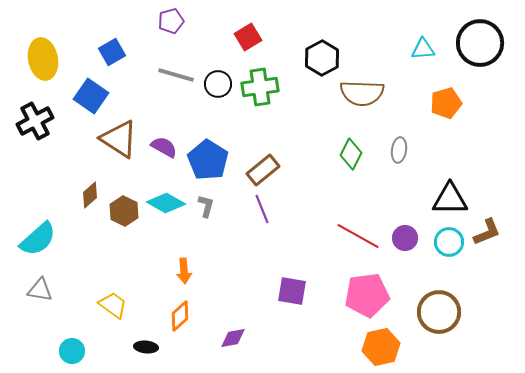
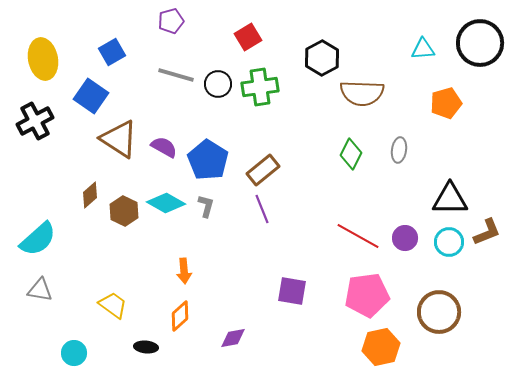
cyan circle at (72, 351): moved 2 px right, 2 px down
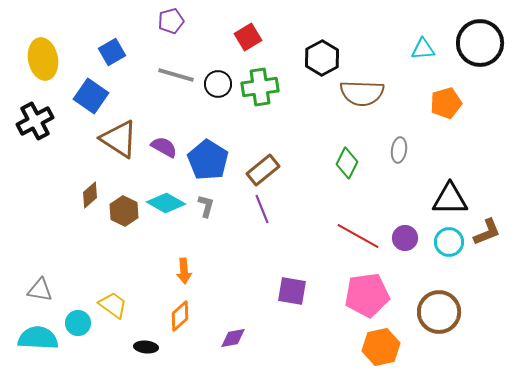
green diamond at (351, 154): moved 4 px left, 9 px down
cyan semicircle at (38, 239): moved 99 px down; rotated 135 degrees counterclockwise
cyan circle at (74, 353): moved 4 px right, 30 px up
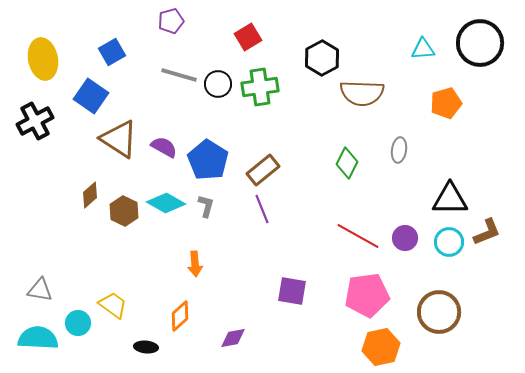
gray line at (176, 75): moved 3 px right
orange arrow at (184, 271): moved 11 px right, 7 px up
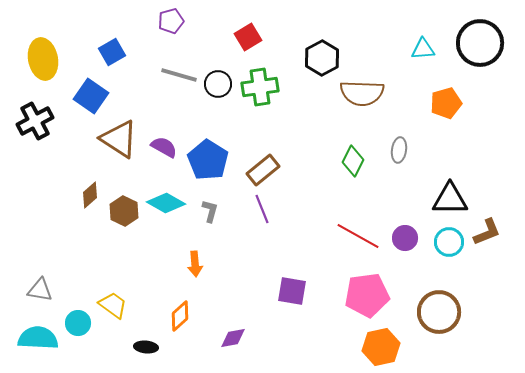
green diamond at (347, 163): moved 6 px right, 2 px up
gray L-shape at (206, 206): moved 4 px right, 5 px down
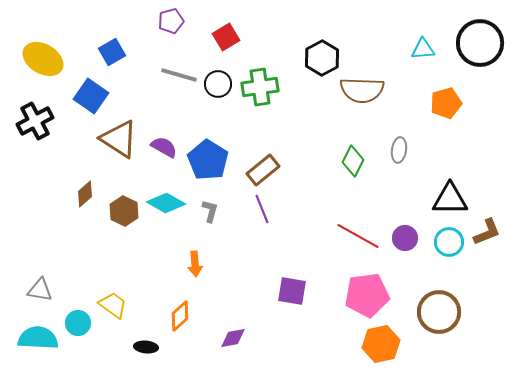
red square at (248, 37): moved 22 px left
yellow ellipse at (43, 59): rotated 48 degrees counterclockwise
brown semicircle at (362, 93): moved 3 px up
brown diamond at (90, 195): moved 5 px left, 1 px up
orange hexagon at (381, 347): moved 3 px up
